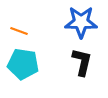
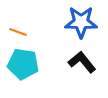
orange line: moved 1 px left, 1 px down
black L-shape: rotated 52 degrees counterclockwise
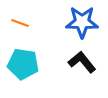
blue star: moved 1 px right
orange line: moved 2 px right, 9 px up
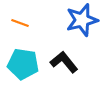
blue star: moved 2 px up; rotated 16 degrees counterclockwise
black L-shape: moved 18 px left
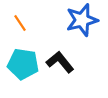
orange line: rotated 36 degrees clockwise
black L-shape: moved 4 px left
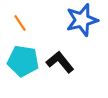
cyan pentagon: moved 3 px up
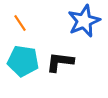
blue star: moved 2 px right, 1 px down; rotated 8 degrees counterclockwise
black L-shape: rotated 44 degrees counterclockwise
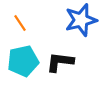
blue star: moved 3 px left, 1 px up; rotated 8 degrees clockwise
cyan pentagon: rotated 20 degrees counterclockwise
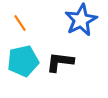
blue star: rotated 12 degrees counterclockwise
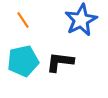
orange line: moved 3 px right, 3 px up
